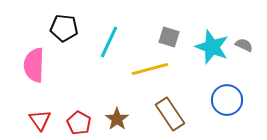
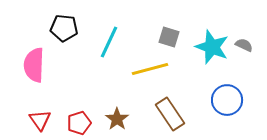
red pentagon: rotated 25 degrees clockwise
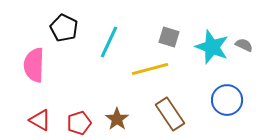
black pentagon: rotated 20 degrees clockwise
red triangle: rotated 25 degrees counterclockwise
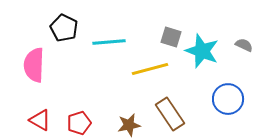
gray square: moved 2 px right
cyan line: rotated 60 degrees clockwise
cyan star: moved 10 px left, 4 px down
blue circle: moved 1 px right, 1 px up
brown star: moved 12 px right, 6 px down; rotated 25 degrees clockwise
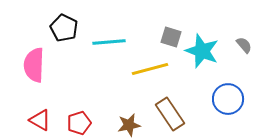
gray semicircle: rotated 24 degrees clockwise
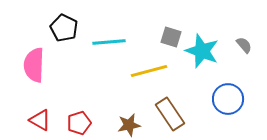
yellow line: moved 1 px left, 2 px down
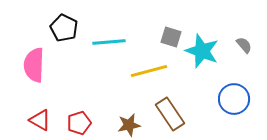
blue circle: moved 6 px right
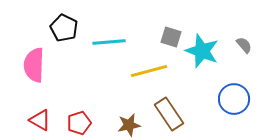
brown rectangle: moved 1 px left
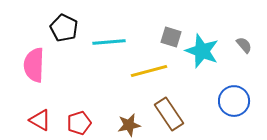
blue circle: moved 2 px down
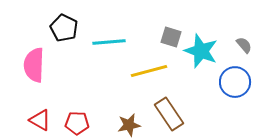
cyan star: moved 1 px left
blue circle: moved 1 px right, 19 px up
red pentagon: moved 2 px left; rotated 20 degrees clockwise
